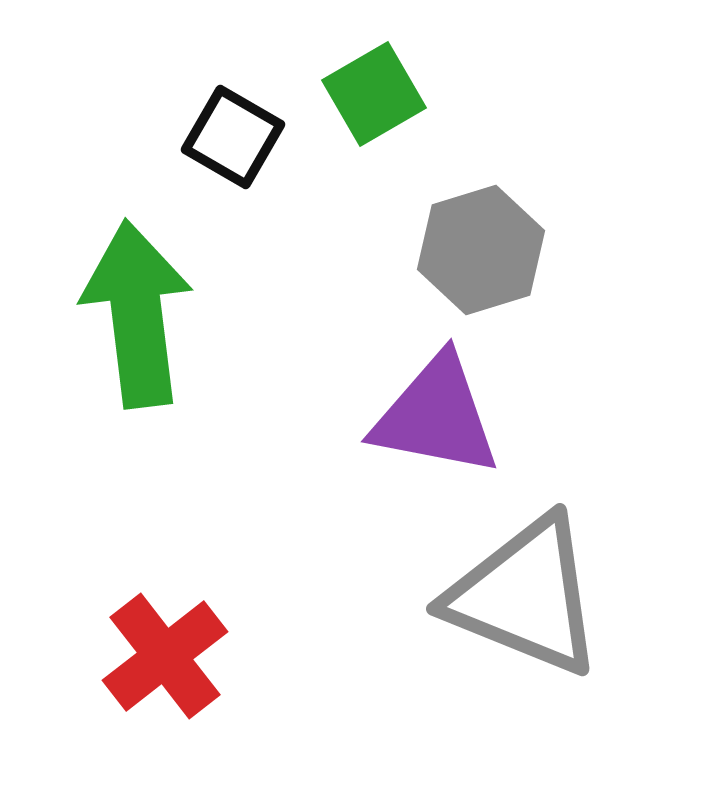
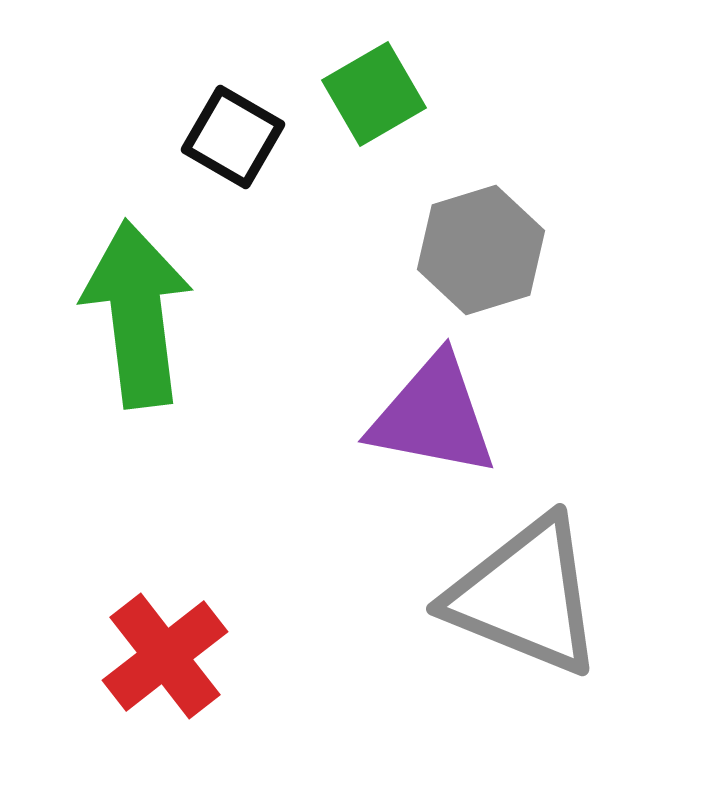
purple triangle: moved 3 px left
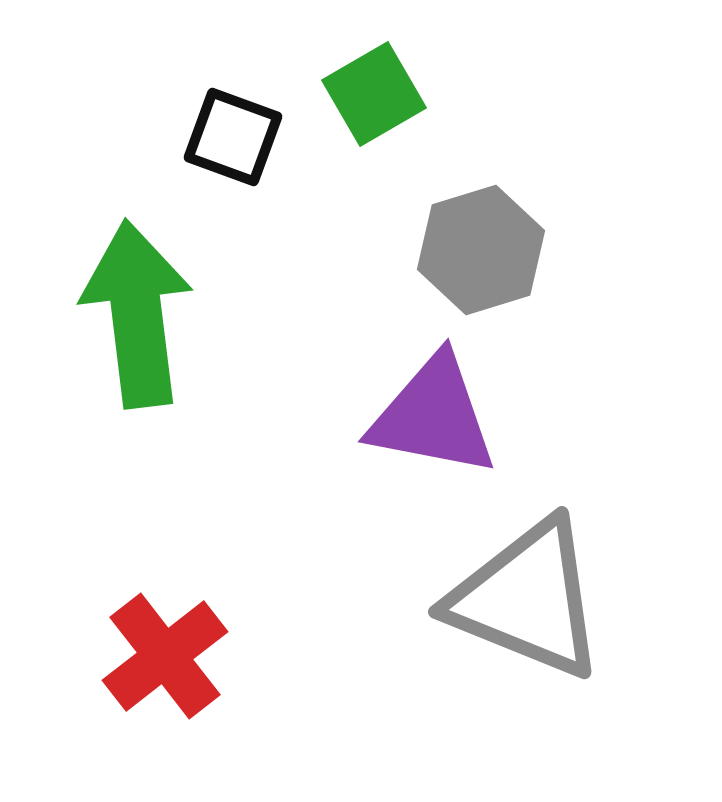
black square: rotated 10 degrees counterclockwise
gray triangle: moved 2 px right, 3 px down
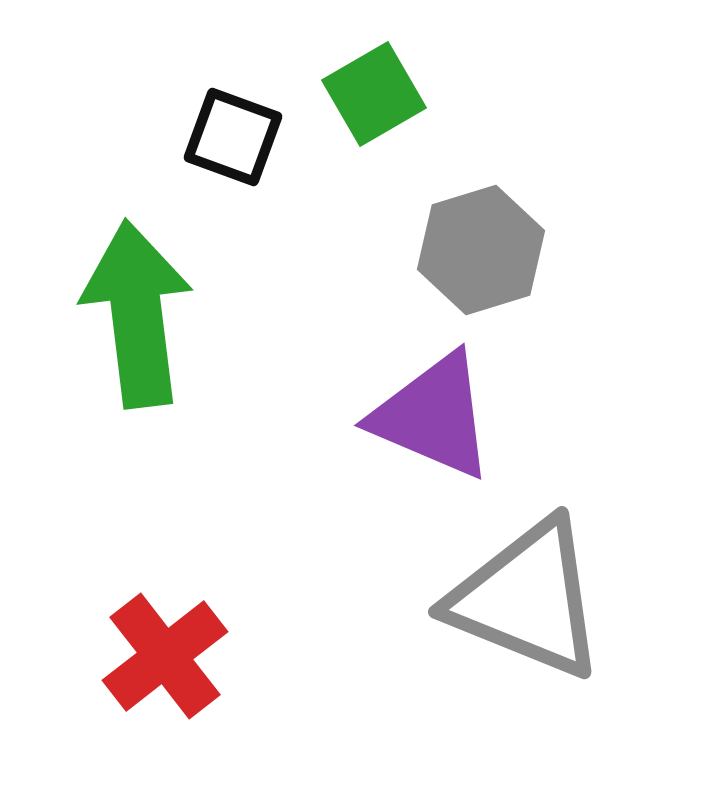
purple triangle: rotated 12 degrees clockwise
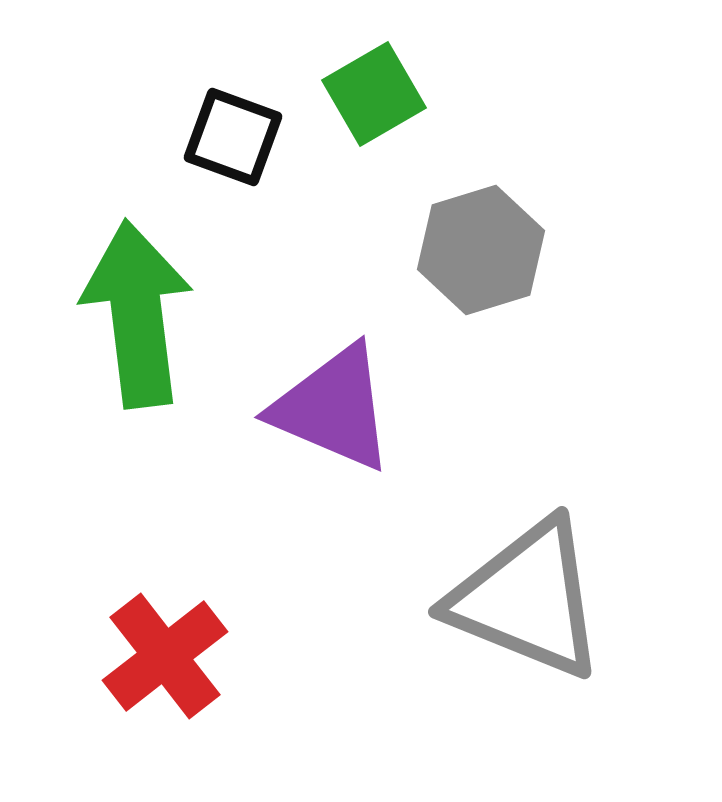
purple triangle: moved 100 px left, 8 px up
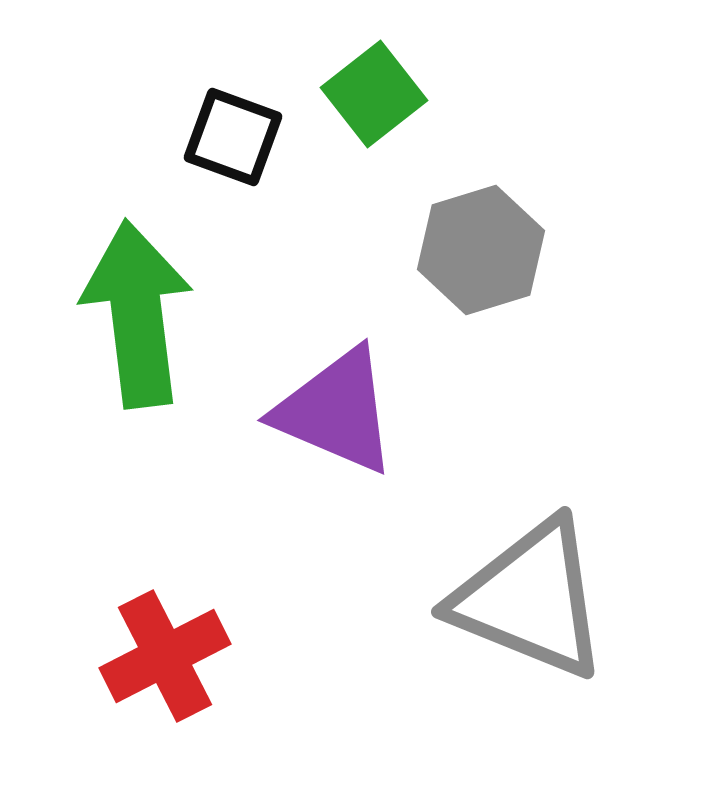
green square: rotated 8 degrees counterclockwise
purple triangle: moved 3 px right, 3 px down
gray triangle: moved 3 px right
red cross: rotated 11 degrees clockwise
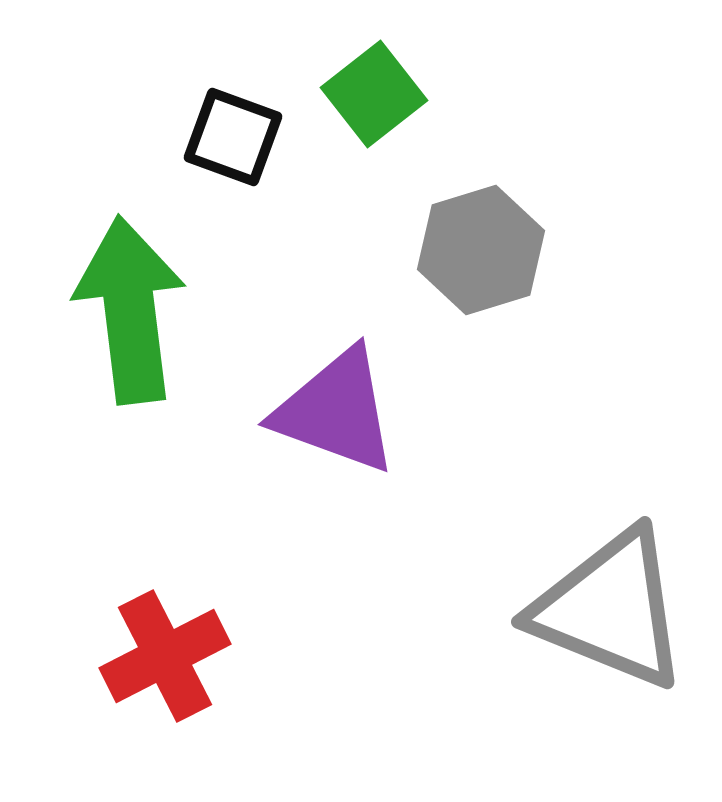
green arrow: moved 7 px left, 4 px up
purple triangle: rotated 3 degrees counterclockwise
gray triangle: moved 80 px right, 10 px down
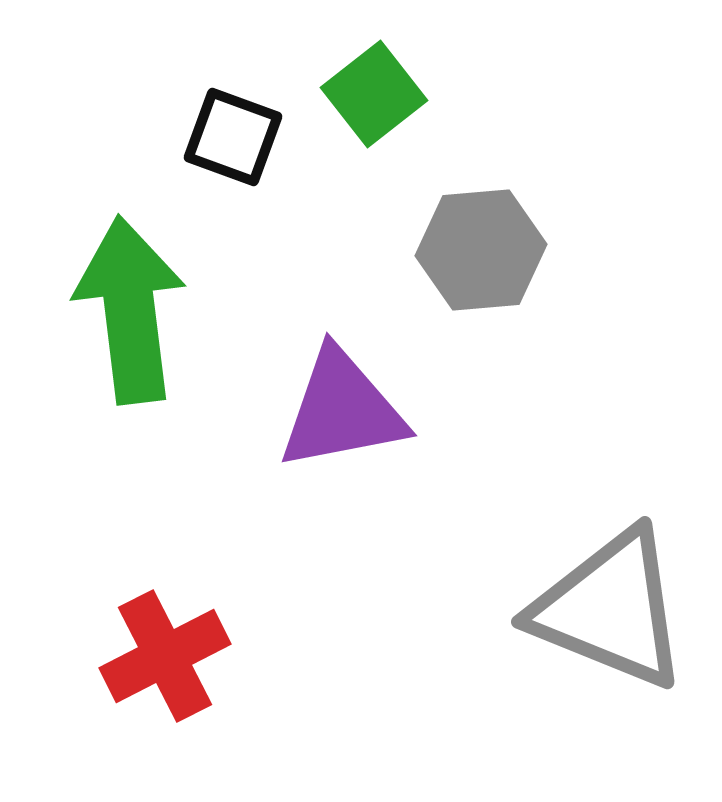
gray hexagon: rotated 12 degrees clockwise
purple triangle: moved 6 px right, 1 px up; rotated 31 degrees counterclockwise
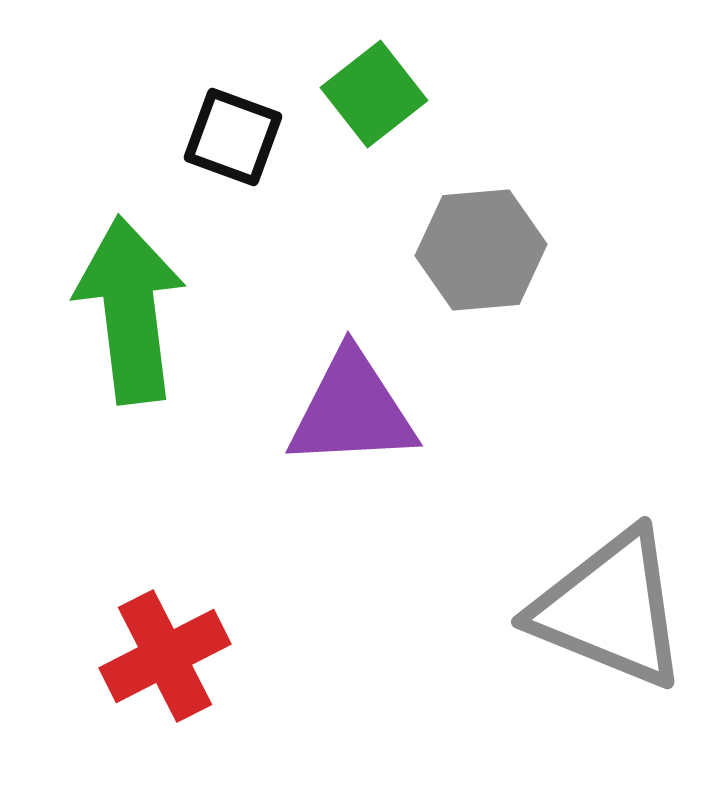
purple triangle: moved 10 px right; rotated 8 degrees clockwise
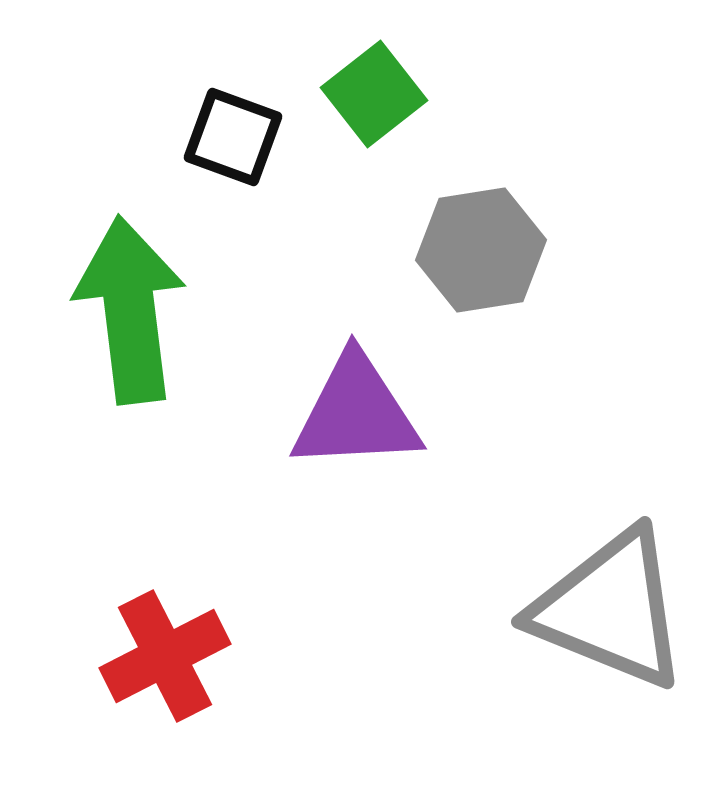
gray hexagon: rotated 4 degrees counterclockwise
purple triangle: moved 4 px right, 3 px down
